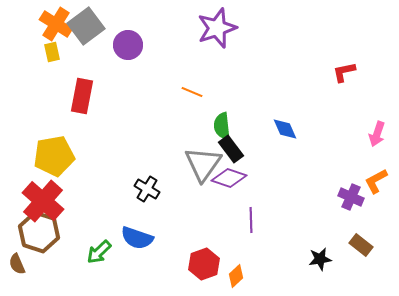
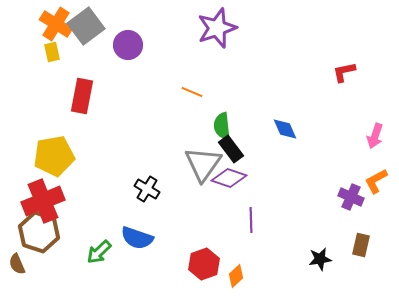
pink arrow: moved 2 px left, 2 px down
red cross: rotated 27 degrees clockwise
brown rectangle: rotated 65 degrees clockwise
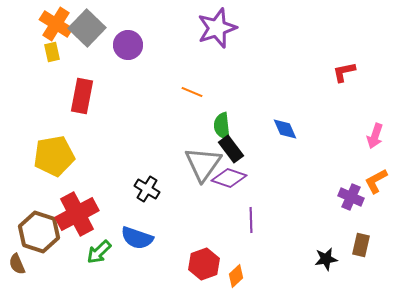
gray square: moved 1 px right, 2 px down; rotated 9 degrees counterclockwise
red cross: moved 34 px right, 13 px down; rotated 6 degrees counterclockwise
black star: moved 6 px right
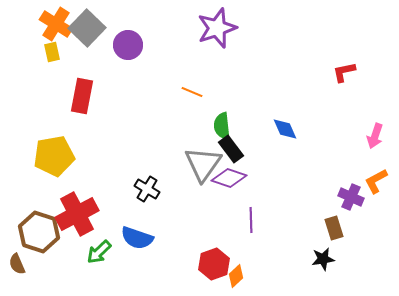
brown rectangle: moved 27 px left, 17 px up; rotated 30 degrees counterclockwise
black star: moved 3 px left
red hexagon: moved 10 px right
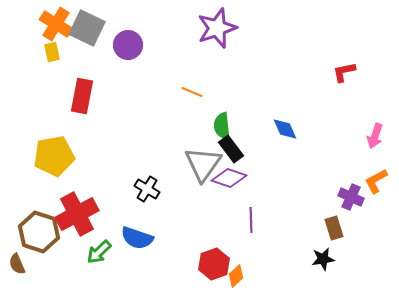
gray square: rotated 18 degrees counterclockwise
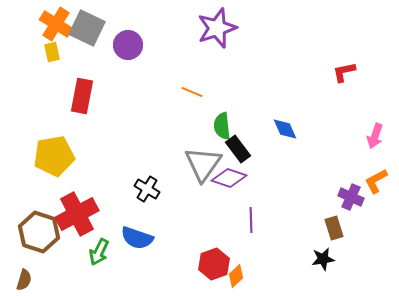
black rectangle: moved 7 px right
green arrow: rotated 20 degrees counterclockwise
brown semicircle: moved 7 px right, 16 px down; rotated 140 degrees counterclockwise
